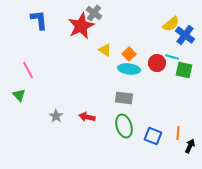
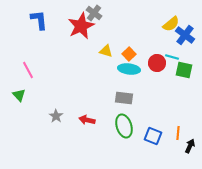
yellow triangle: moved 1 px right, 1 px down; rotated 16 degrees counterclockwise
red arrow: moved 3 px down
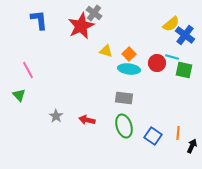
blue square: rotated 12 degrees clockwise
black arrow: moved 2 px right
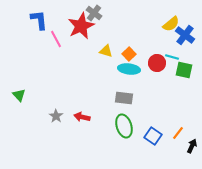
pink line: moved 28 px right, 31 px up
red arrow: moved 5 px left, 3 px up
orange line: rotated 32 degrees clockwise
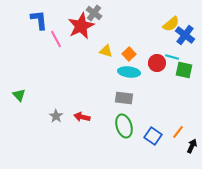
cyan ellipse: moved 3 px down
orange line: moved 1 px up
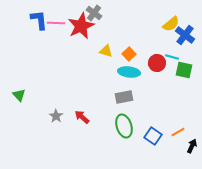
pink line: moved 16 px up; rotated 60 degrees counterclockwise
gray rectangle: moved 1 px up; rotated 18 degrees counterclockwise
red arrow: rotated 28 degrees clockwise
orange line: rotated 24 degrees clockwise
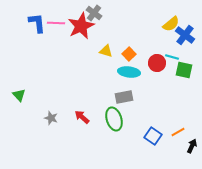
blue L-shape: moved 2 px left, 3 px down
gray star: moved 5 px left, 2 px down; rotated 16 degrees counterclockwise
green ellipse: moved 10 px left, 7 px up
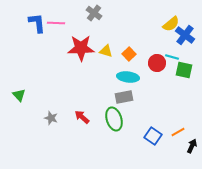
red star: moved 22 px down; rotated 24 degrees clockwise
cyan ellipse: moved 1 px left, 5 px down
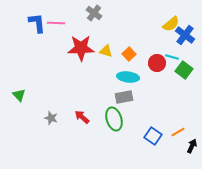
green square: rotated 24 degrees clockwise
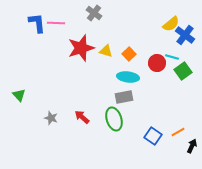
red star: rotated 16 degrees counterclockwise
green square: moved 1 px left, 1 px down; rotated 18 degrees clockwise
